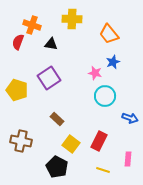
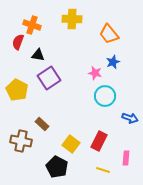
black triangle: moved 13 px left, 11 px down
yellow pentagon: rotated 10 degrees clockwise
brown rectangle: moved 15 px left, 5 px down
pink rectangle: moved 2 px left, 1 px up
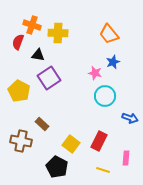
yellow cross: moved 14 px left, 14 px down
yellow pentagon: moved 2 px right, 1 px down
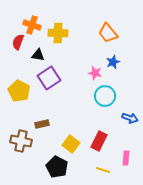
orange trapezoid: moved 1 px left, 1 px up
brown rectangle: rotated 56 degrees counterclockwise
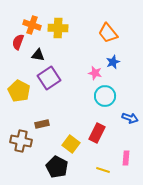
yellow cross: moved 5 px up
red rectangle: moved 2 px left, 8 px up
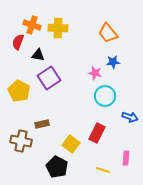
blue star: rotated 16 degrees clockwise
blue arrow: moved 1 px up
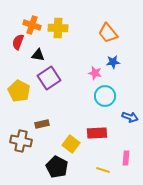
red rectangle: rotated 60 degrees clockwise
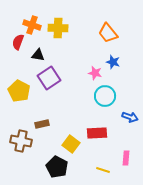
blue star: rotated 24 degrees clockwise
